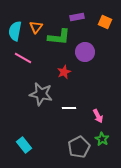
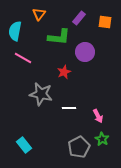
purple rectangle: moved 2 px right, 1 px down; rotated 40 degrees counterclockwise
orange square: rotated 16 degrees counterclockwise
orange triangle: moved 3 px right, 13 px up
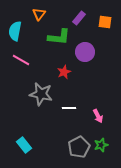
pink line: moved 2 px left, 2 px down
green star: moved 1 px left, 6 px down; rotated 24 degrees clockwise
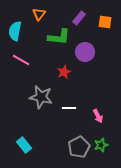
gray star: moved 3 px down
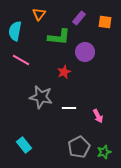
green star: moved 3 px right, 7 px down
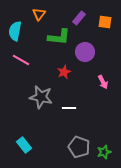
pink arrow: moved 5 px right, 34 px up
gray pentagon: rotated 25 degrees counterclockwise
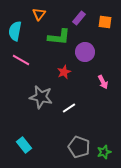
white line: rotated 32 degrees counterclockwise
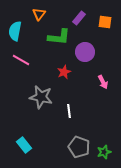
white line: moved 3 px down; rotated 64 degrees counterclockwise
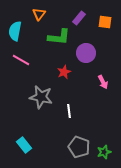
purple circle: moved 1 px right, 1 px down
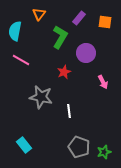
green L-shape: moved 1 px right; rotated 65 degrees counterclockwise
